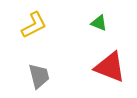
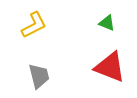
green triangle: moved 8 px right
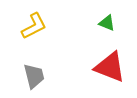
yellow L-shape: moved 1 px down
gray trapezoid: moved 5 px left
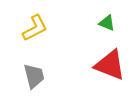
yellow L-shape: moved 1 px right, 2 px down
red triangle: moved 2 px up
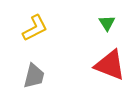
green triangle: rotated 36 degrees clockwise
gray trapezoid: rotated 28 degrees clockwise
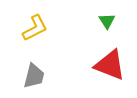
green triangle: moved 2 px up
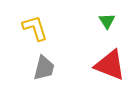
yellow L-shape: rotated 80 degrees counterclockwise
gray trapezoid: moved 10 px right, 8 px up
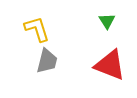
yellow L-shape: moved 2 px right, 1 px down
gray trapezoid: moved 3 px right, 7 px up
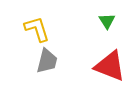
red triangle: moved 1 px down
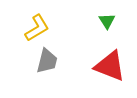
yellow L-shape: moved 1 px up; rotated 76 degrees clockwise
